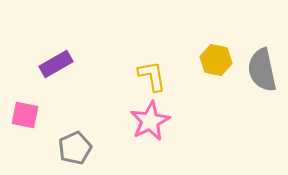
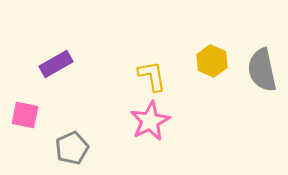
yellow hexagon: moved 4 px left, 1 px down; rotated 12 degrees clockwise
gray pentagon: moved 3 px left
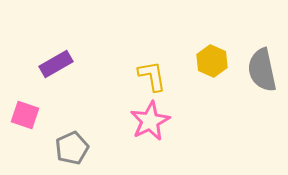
pink square: rotated 8 degrees clockwise
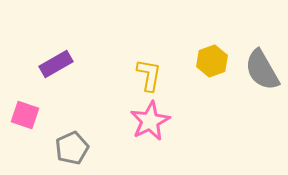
yellow hexagon: rotated 16 degrees clockwise
gray semicircle: rotated 18 degrees counterclockwise
yellow L-shape: moved 3 px left, 1 px up; rotated 20 degrees clockwise
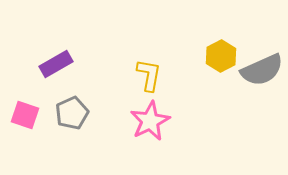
yellow hexagon: moved 9 px right, 5 px up; rotated 8 degrees counterclockwise
gray semicircle: rotated 84 degrees counterclockwise
gray pentagon: moved 35 px up
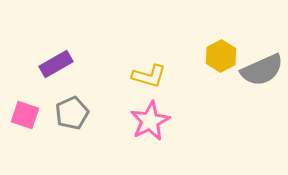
yellow L-shape: moved 1 px down; rotated 96 degrees clockwise
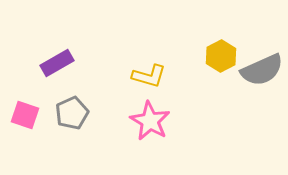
purple rectangle: moved 1 px right, 1 px up
pink star: rotated 15 degrees counterclockwise
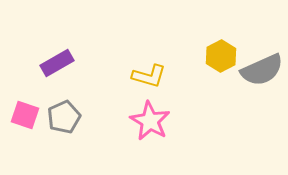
gray pentagon: moved 8 px left, 4 px down
